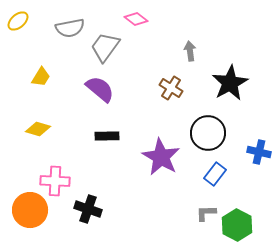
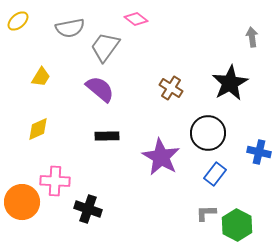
gray arrow: moved 62 px right, 14 px up
yellow diamond: rotated 40 degrees counterclockwise
orange circle: moved 8 px left, 8 px up
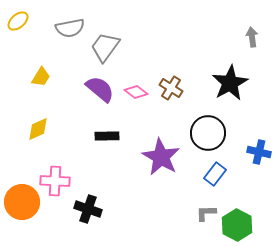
pink diamond: moved 73 px down
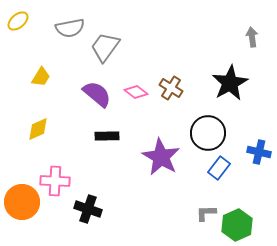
purple semicircle: moved 3 px left, 5 px down
blue rectangle: moved 4 px right, 6 px up
green hexagon: rotated 8 degrees clockwise
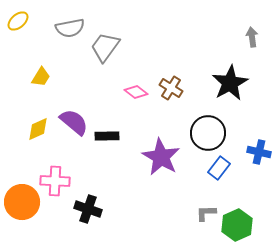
purple semicircle: moved 23 px left, 28 px down
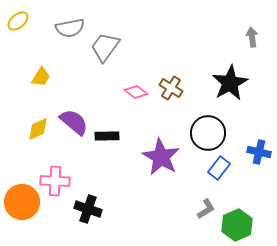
gray L-shape: moved 4 px up; rotated 150 degrees clockwise
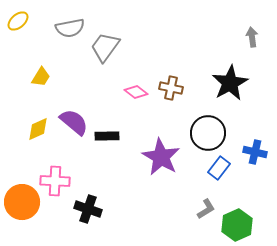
brown cross: rotated 20 degrees counterclockwise
blue cross: moved 4 px left
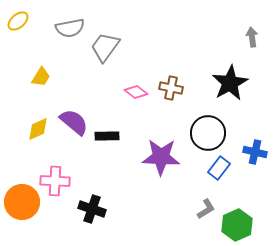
purple star: rotated 27 degrees counterclockwise
black cross: moved 4 px right
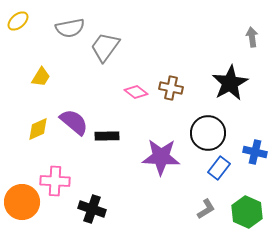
green hexagon: moved 10 px right, 13 px up; rotated 12 degrees counterclockwise
